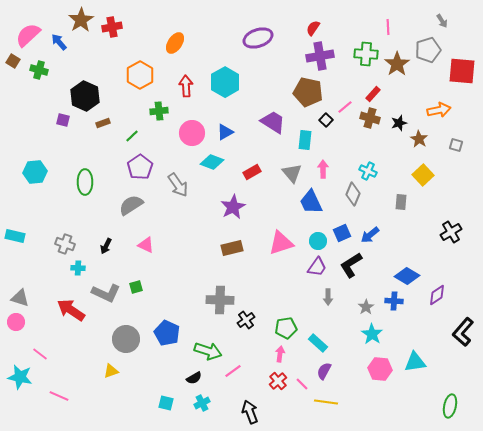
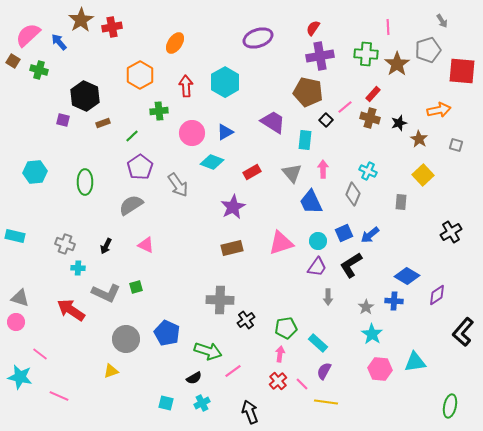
blue square at (342, 233): moved 2 px right
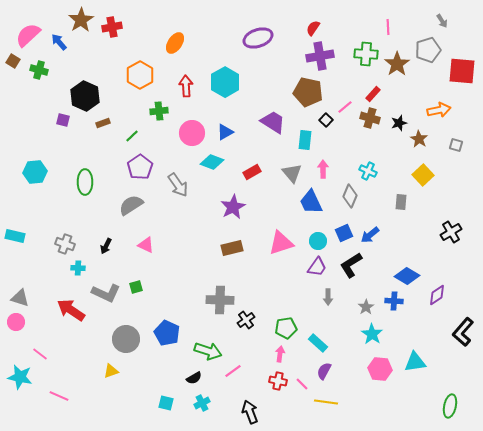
gray diamond at (353, 194): moved 3 px left, 2 px down
red cross at (278, 381): rotated 36 degrees counterclockwise
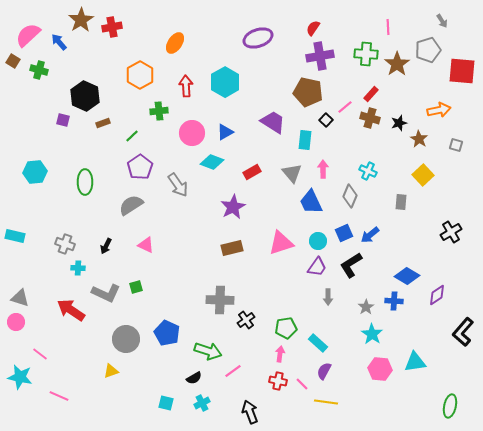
red rectangle at (373, 94): moved 2 px left
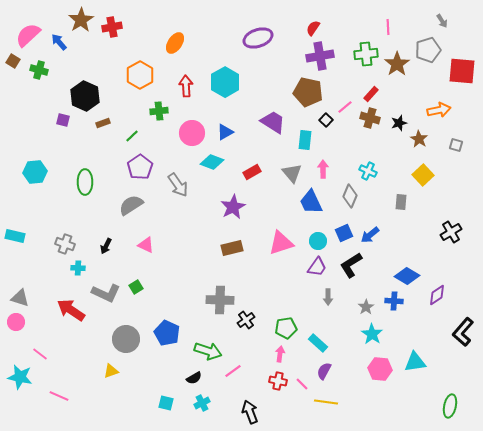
green cross at (366, 54): rotated 10 degrees counterclockwise
green square at (136, 287): rotated 16 degrees counterclockwise
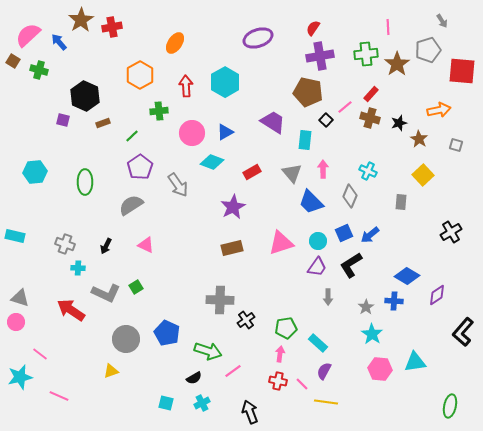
blue trapezoid at (311, 202): rotated 20 degrees counterclockwise
cyan star at (20, 377): rotated 25 degrees counterclockwise
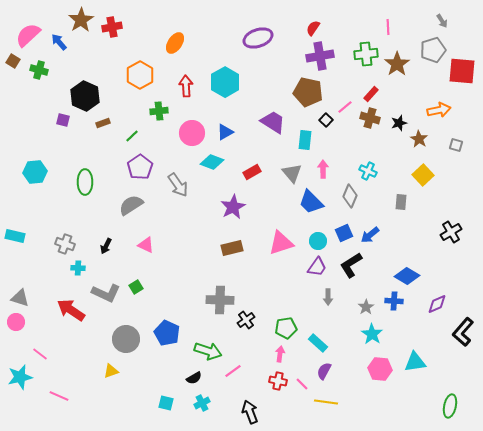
gray pentagon at (428, 50): moved 5 px right
purple diamond at (437, 295): moved 9 px down; rotated 10 degrees clockwise
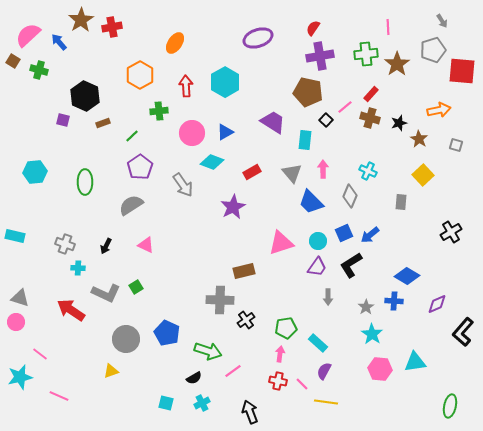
gray arrow at (178, 185): moved 5 px right
brown rectangle at (232, 248): moved 12 px right, 23 px down
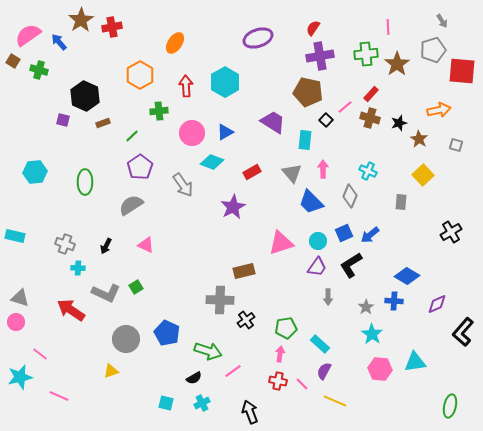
pink semicircle at (28, 35): rotated 8 degrees clockwise
cyan rectangle at (318, 343): moved 2 px right, 1 px down
yellow line at (326, 402): moved 9 px right, 1 px up; rotated 15 degrees clockwise
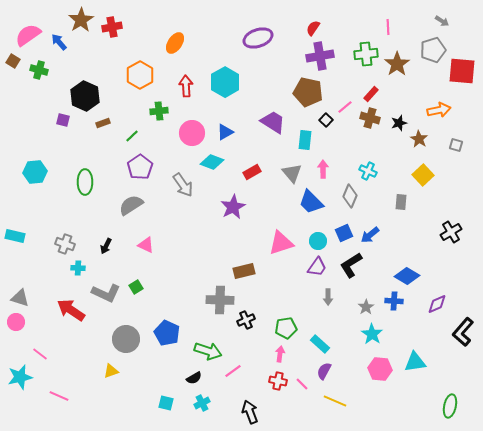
gray arrow at (442, 21): rotated 24 degrees counterclockwise
black cross at (246, 320): rotated 12 degrees clockwise
